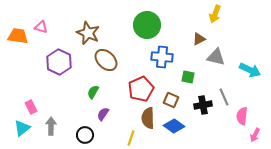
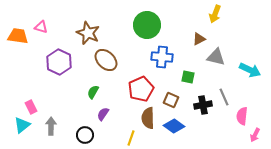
cyan triangle: moved 3 px up
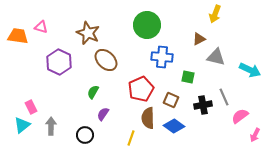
pink semicircle: moved 2 px left; rotated 48 degrees clockwise
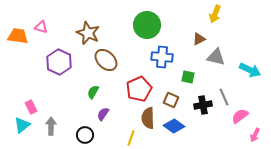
red pentagon: moved 2 px left
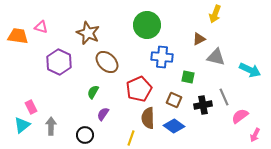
brown ellipse: moved 1 px right, 2 px down
brown square: moved 3 px right
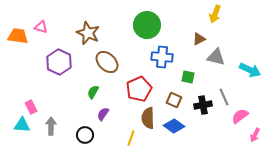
cyan triangle: rotated 42 degrees clockwise
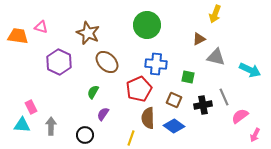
blue cross: moved 6 px left, 7 px down
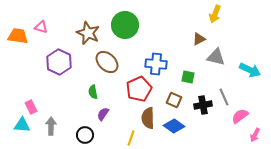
green circle: moved 22 px left
green semicircle: rotated 40 degrees counterclockwise
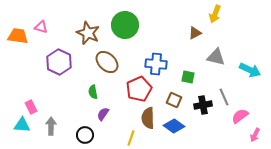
brown triangle: moved 4 px left, 6 px up
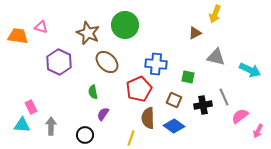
pink arrow: moved 3 px right, 4 px up
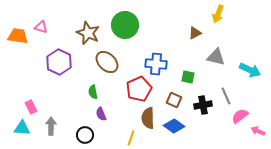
yellow arrow: moved 3 px right
gray line: moved 2 px right, 1 px up
purple semicircle: moved 2 px left; rotated 56 degrees counterclockwise
cyan triangle: moved 3 px down
pink arrow: rotated 88 degrees clockwise
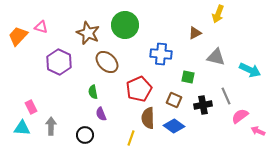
orange trapezoid: rotated 55 degrees counterclockwise
blue cross: moved 5 px right, 10 px up
